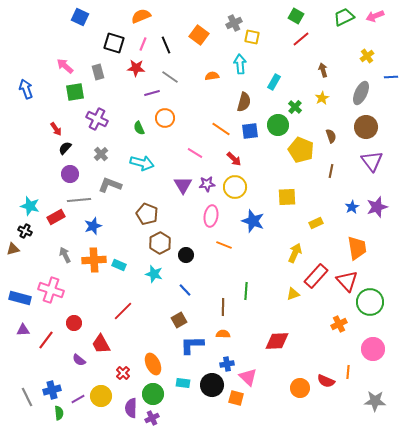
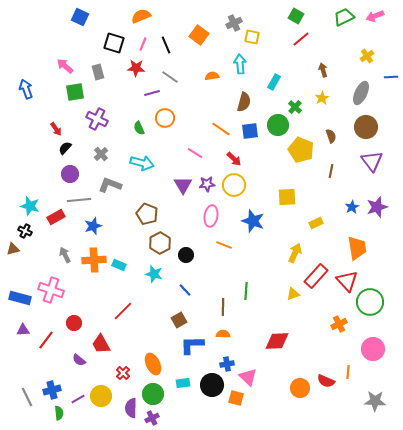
yellow circle at (235, 187): moved 1 px left, 2 px up
cyan rectangle at (183, 383): rotated 16 degrees counterclockwise
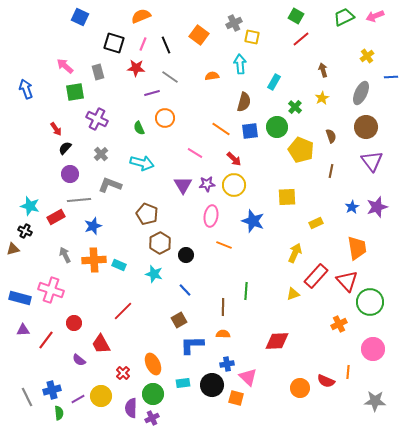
green circle at (278, 125): moved 1 px left, 2 px down
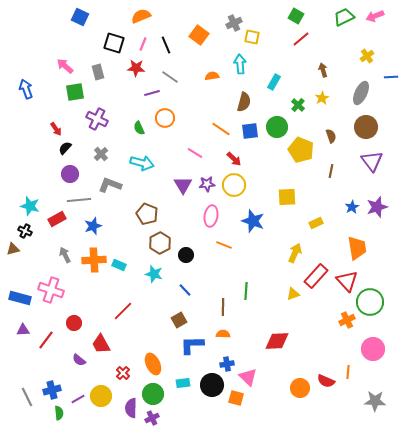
green cross at (295, 107): moved 3 px right, 2 px up
red rectangle at (56, 217): moved 1 px right, 2 px down
orange cross at (339, 324): moved 8 px right, 4 px up
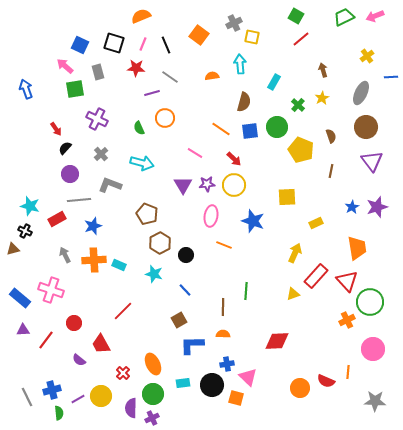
blue square at (80, 17): moved 28 px down
green square at (75, 92): moved 3 px up
blue rectangle at (20, 298): rotated 25 degrees clockwise
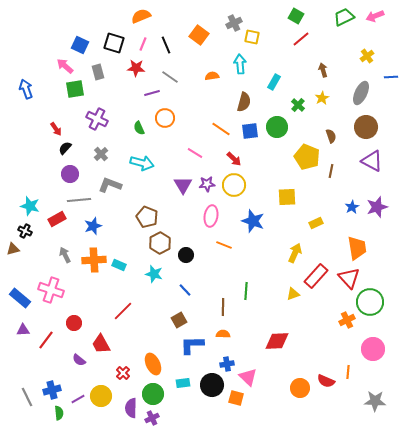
yellow pentagon at (301, 150): moved 6 px right, 7 px down
purple triangle at (372, 161): rotated 25 degrees counterclockwise
brown pentagon at (147, 214): moved 3 px down
red triangle at (347, 281): moved 2 px right, 3 px up
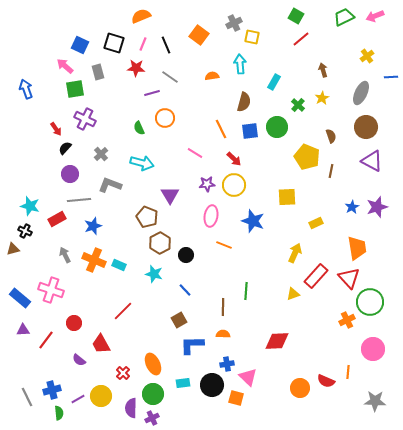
purple cross at (97, 119): moved 12 px left
orange line at (221, 129): rotated 30 degrees clockwise
purple triangle at (183, 185): moved 13 px left, 10 px down
orange cross at (94, 260): rotated 25 degrees clockwise
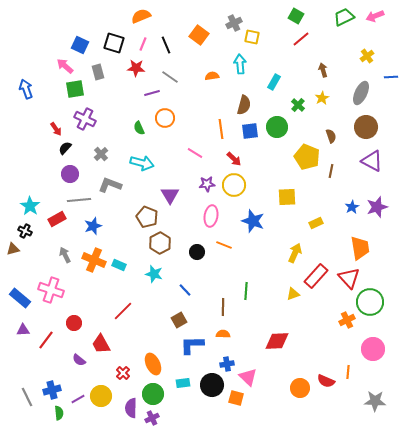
brown semicircle at (244, 102): moved 3 px down
orange line at (221, 129): rotated 18 degrees clockwise
cyan star at (30, 206): rotated 18 degrees clockwise
orange trapezoid at (357, 248): moved 3 px right
black circle at (186, 255): moved 11 px right, 3 px up
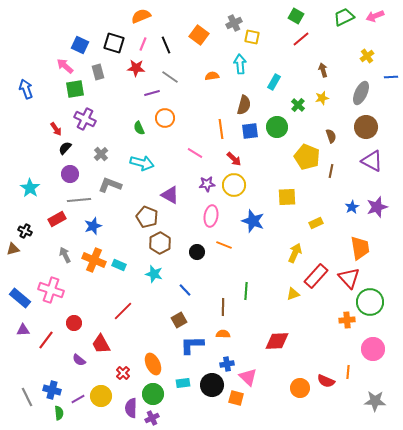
yellow star at (322, 98): rotated 16 degrees clockwise
purple triangle at (170, 195): rotated 30 degrees counterclockwise
cyan star at (30, 206): moved 18 px up
orange cross at (347, 320): rotated 21 degrees clockwise
blue cross at (52, 390): rotated 30 degrees clockwise
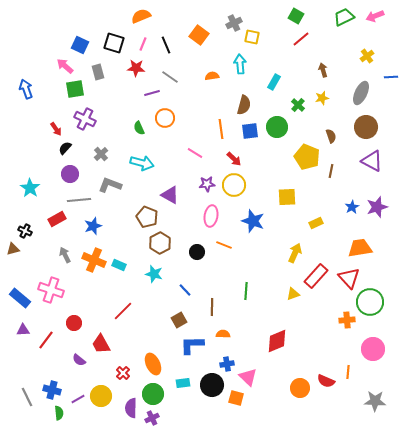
orange trapezoid at (360, 248): rotated 90 degrees counterclockwise
brown line at (223, 307): moved 11 px left
red diamond at (277, 341): rotated 20 degrees counterclockwise
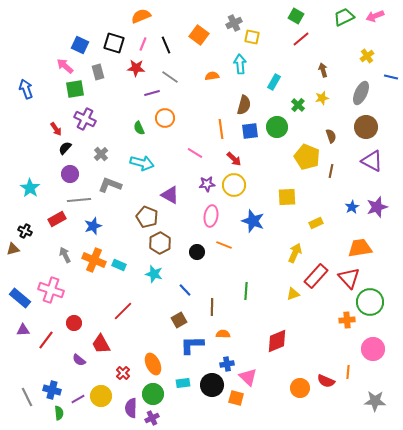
blue line at (391, 77): rotated 16 degrees clockwise
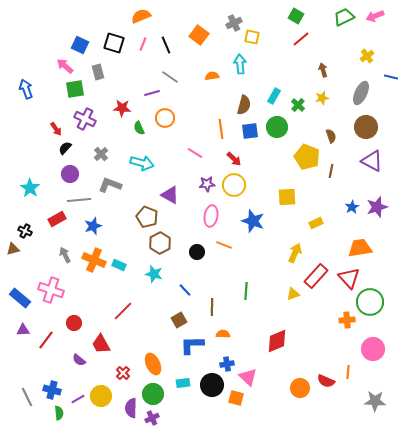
red star at (136, 68): moved 14 px left, 40 px down
cyan rectangle at (274, 82): moved 14 px down
